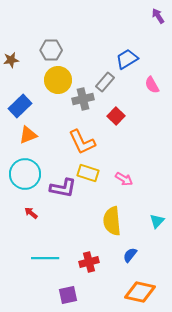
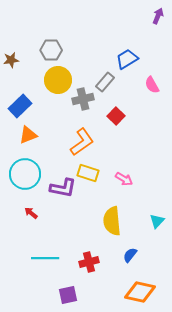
purple arrow: rotated 56 degrees clockwise
orange L-shape: rotated 100 degrees counterclockwise
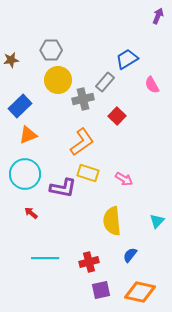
red square: moved 1 px right
purple square: moved 33 px right, 5 px up
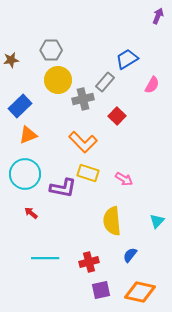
pink semicircle: rotated 120 degrees counterclockwise
orange L-shape: moved 1 px right; rotated 80 degrees clockwise
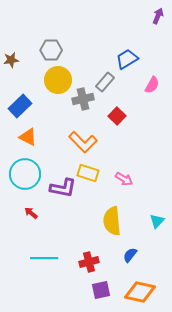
orange triangle: moved 2 px down; rotated 48 degrees clockwise
cyan line: moved 1 px left
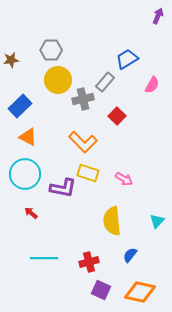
purple square: rotated 36 degrees clockwise
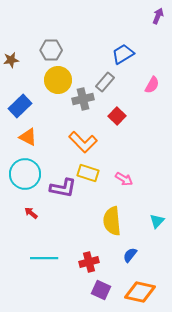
blue trapezoid: moved 4 px left, 5 px up
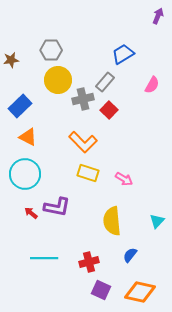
red square: moved 8 px left, 6 px up
purple L-shape: moved 6 px left, 19 px down
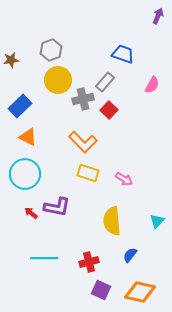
gray hexagon: rotated 20 degrees counterclockwise
blue trapezoid: rotated 50 degrees clockwise
